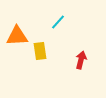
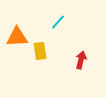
orange triangle: moved 1 px down
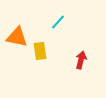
orange triangle: rotated 15 degrees clockwise
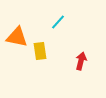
red arrow: moved 1 px down
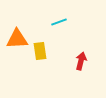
cyan line: moved 1 px right; rotated 28 degrees clockwise
orange triangle: moved 2 px down; rotated 15 degrees counterclockwise
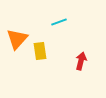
orange triangle: rotated 45 degrees counterclockwise
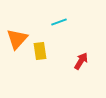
red arrow: rotated 18 degrees clockwise
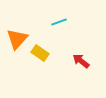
yellow rectangle: moved 2 px down; rotated 48 degrees counterclockwise
red arrow: rotated 84 degrees counterclockwise
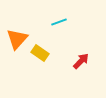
red arrow: rotated 96 degrees clockwise
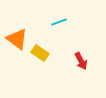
orange triangle: rotated 35 degrees counterclockwise
red arrow: rotated 108 degrees clockwise
